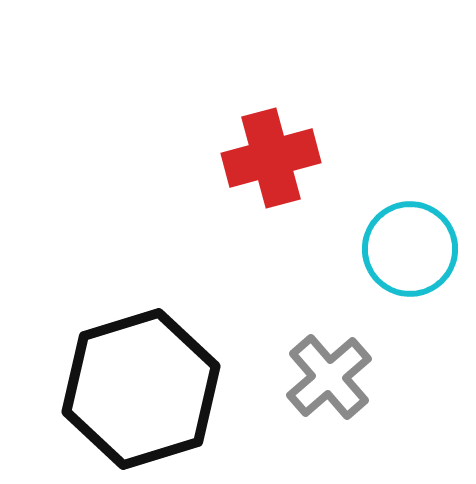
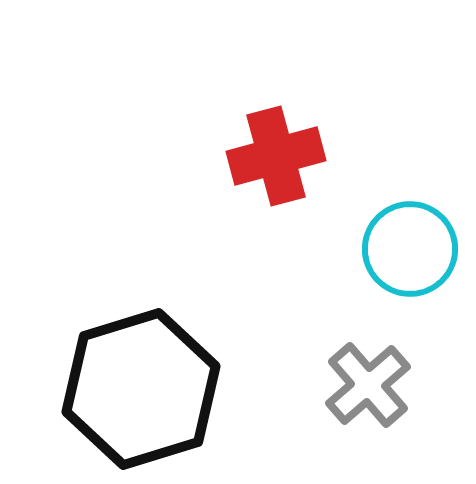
red cross: moved 5 px right, 2 px up
gray cross: moved 39 px right, 8 px down
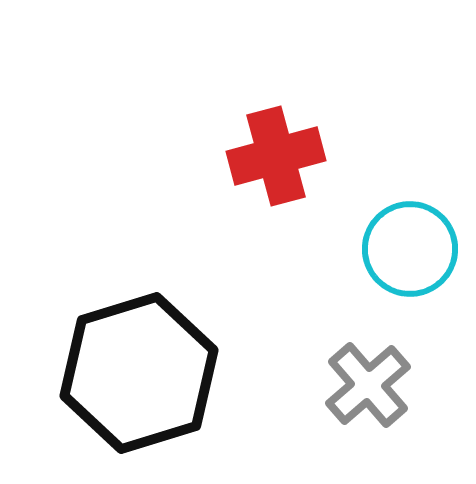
black hexagon: moved 2 px left, 16 px up
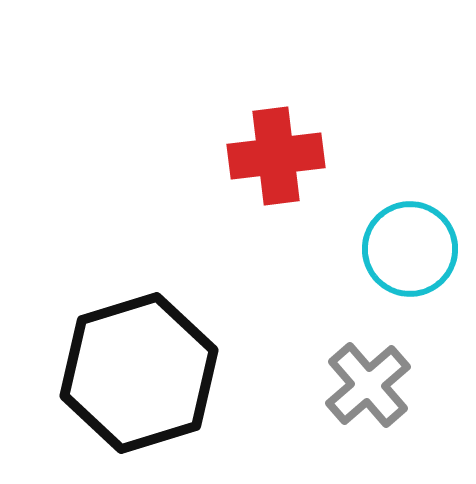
red cross: rotated 8 degrees clockwise
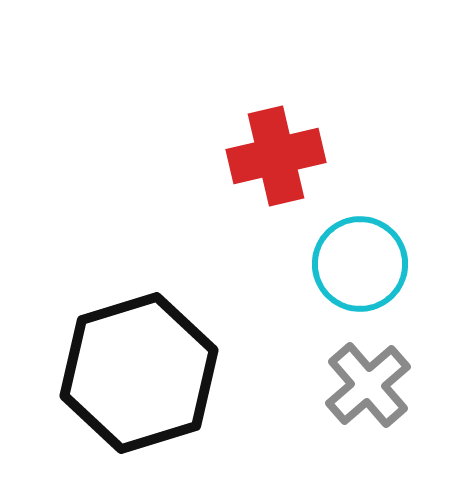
red cross: rotated 6 degrees counterclockwise
cyan circle: moved 50 px left, 15 px down
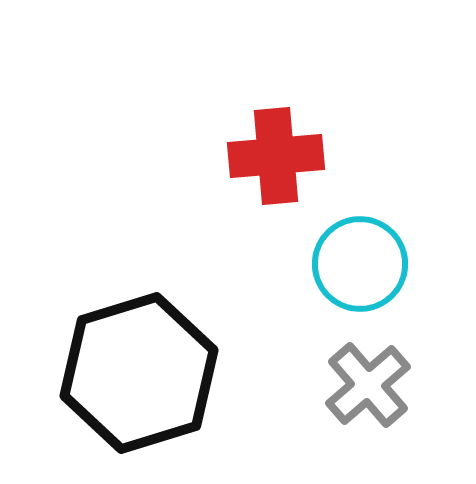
red cross: rotated 8 degrees clockwise
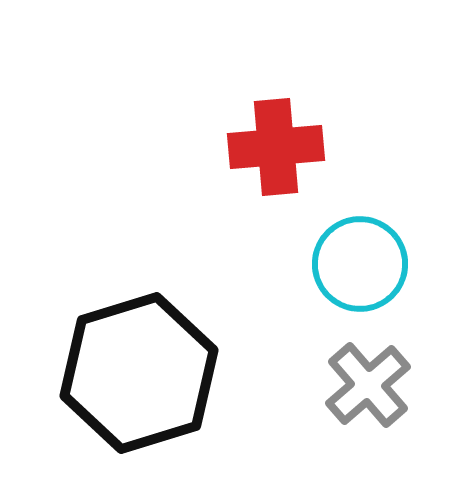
red cross: moved 9 px up
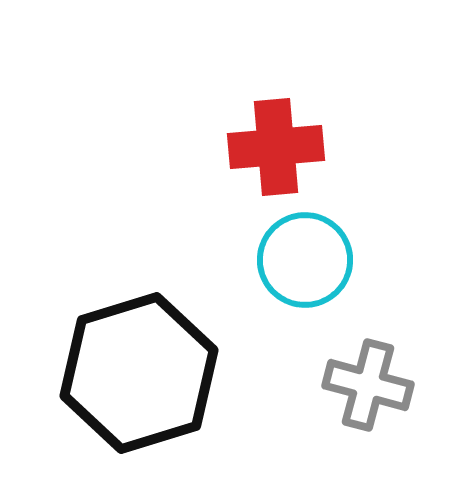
cyan circle: moved 55 px left, 4 px up
gray cross: rotated 34 degrees counterclockwise
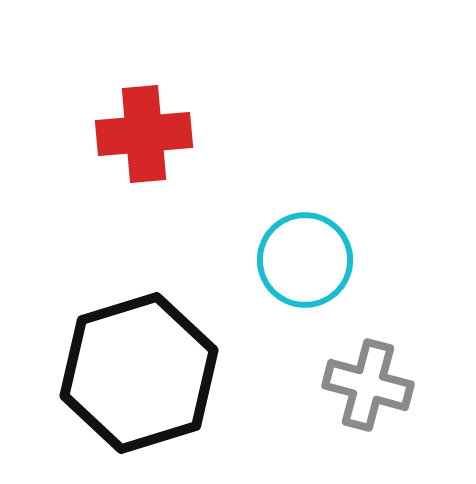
red cross: moved 132 px left, 13 px up
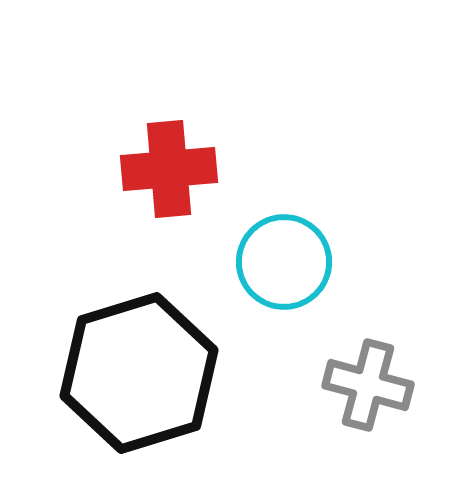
red cross: moved 25 px right, 35 px down
cyan circle: moved 21 px left, 2 px down
